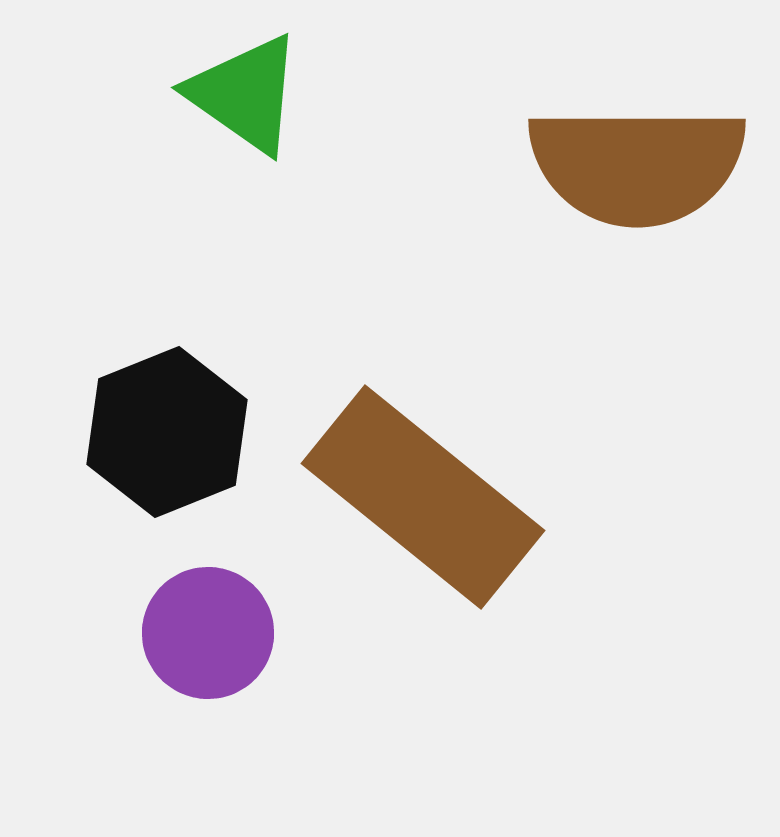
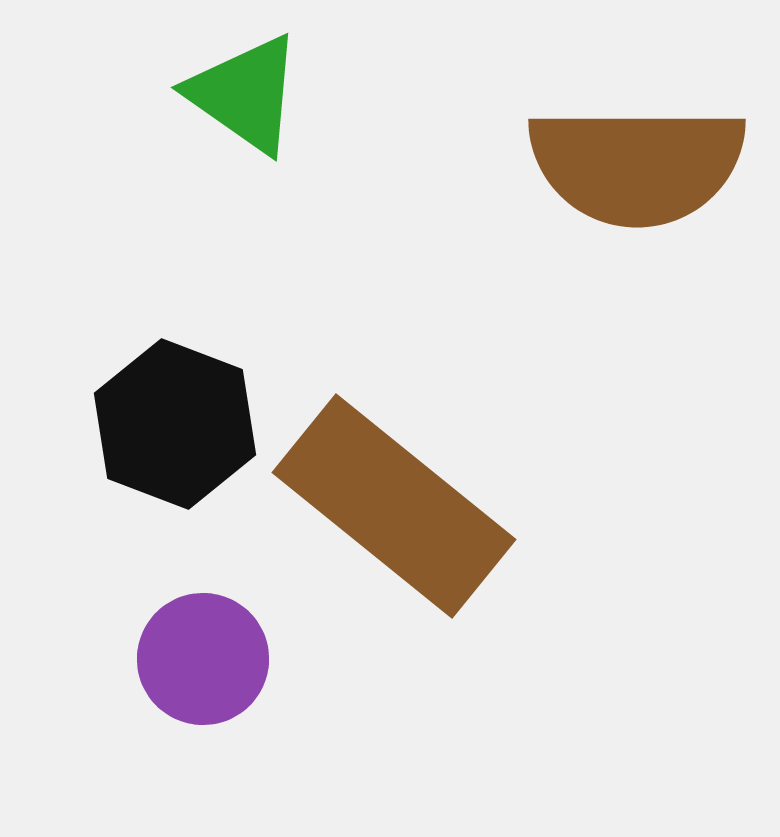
black hexagon: moved 8 px right, 8 px up; rotated 17 degrees counterclockwise
brown rectangle: moved 29 px left, 9 px down
purple circle: moved 5 px left, 26 px down
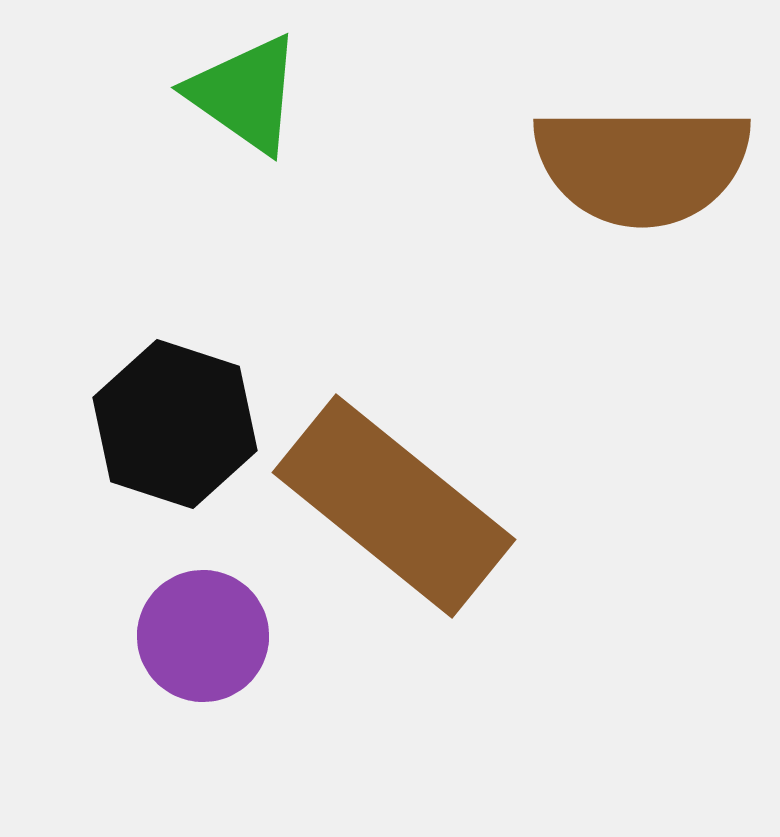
brown semicircle: moved 5 px right
black hexagon: rotated 3 degrees counterclockwise
purple circle: moved 23 px up
